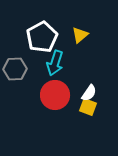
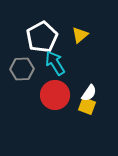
cyan arrow: rotated 130 degrees clockwise
gray hexagon: moved 7 px right
yellow square: moved 1 px left, 1 px up
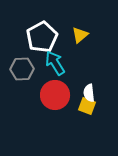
white semicircle: rotated 138 degrees clockwise
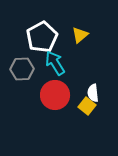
white semicircle: moved 4 px right
yellow square: rotated 18 degrees clockwise
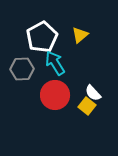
white semicircle: rotated 36 degrees counterclockwise
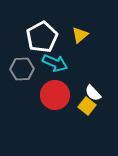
cyan arrow: rotated 145 degrees clockwise
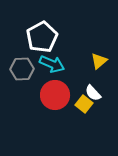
yellow triangle: moved 19 px right, 26 px down
cyan arrow: moved 3 px left, 1 px down
yellow square: moved 3 px left, 2 px up
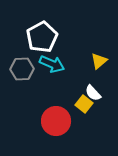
red circle: moved 1 px right, 26 px down
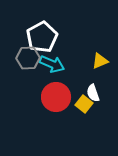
yellow triangle: moved 1 px right; rotated 18 degrees clockwise
gray hexagon: moved 6 px right, 11 px up
white semicircle: rotated 24 degrees clockwise
red circle: moved 24 px up
